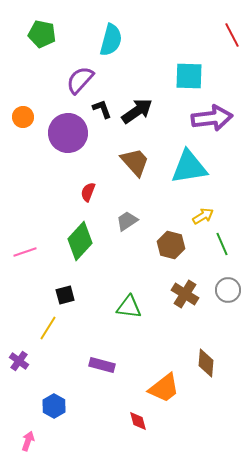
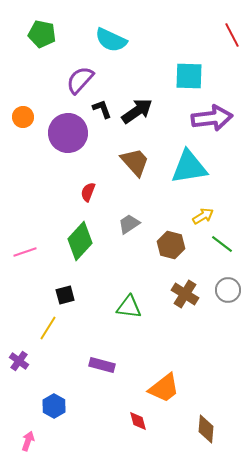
cyan semicircle: rotated 100 degrees clockwise
gray trapezoid: moved 2 px right, 3 px down
green line: rotated 30 degrees counterclockwise
brown diamond: moved 66 px down
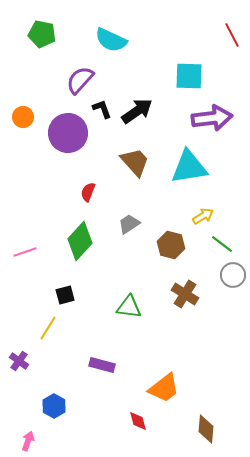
gray circle: moved 5 px right, 15 px up
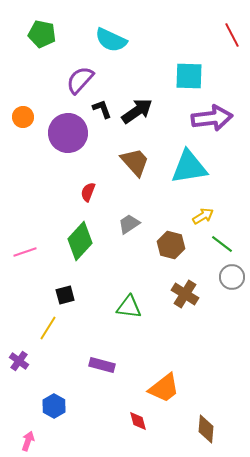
gray circle: moved 1 px left, 2 px down
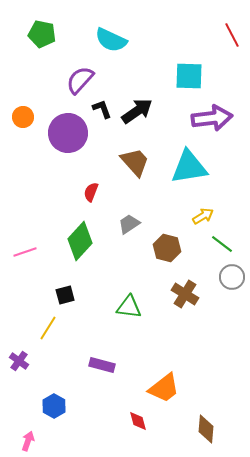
red semicircle: moved 3 px right
brown hexagon: moved 4 px left, 3 px down
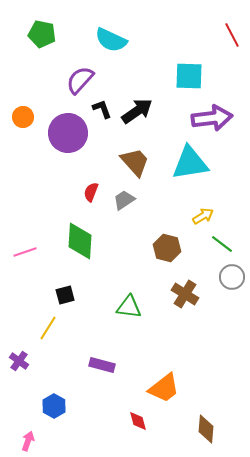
cyan triangle: moved 1 px right, 4 px up
gray trapezoid: moved 5 px left, 24 px up
green diamond: rotated 39 degrees counterclockwise
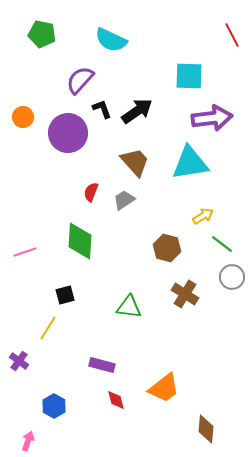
red diamond: moved 22 px left, 21 px up
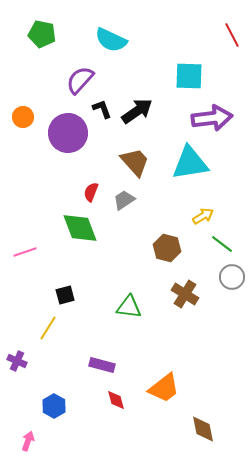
green diamond: moved 13 px up; rotated 24 degrees counterclockwise
purple cross: moved 2 px left; rotated 12 degrees counterclockwise
brown diamond: moved 3 px left; rotated 16 degrees counterclockwise
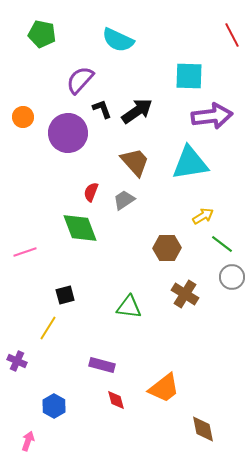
cyan semicircle: moved 7 px right
purple arrow: moved 2 px up
brown hexagon: rotated 16 degrees counterclockwise
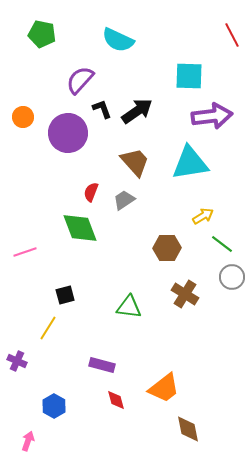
brown diamond: moved 15 px left
